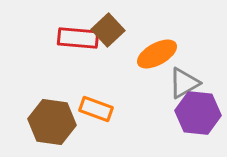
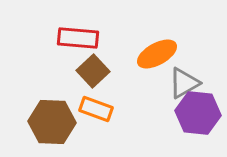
brown square: moved 15 px left, 41 px down
brown hexagon: rotated 6 degrees counterclockwise
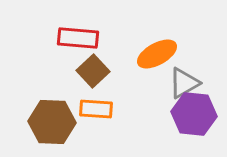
orange rectangle: rotated 16 degrees counterclockwise
purple hexagon: moved 4 px left, 1 px down
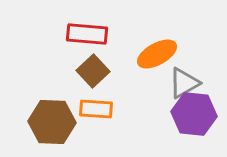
red rectangle: moved 9 px right, 4 px up
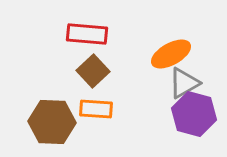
orange ellipse: moved 14 px right
purple hexagon: rotated 9 degrees clockwise
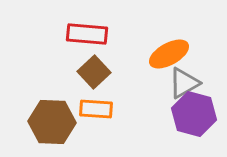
orange ellipse: moved 2 px left
brown square: moved 1 px right, 1 px down
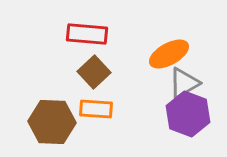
purple hexagon: moved 6 px left; rotated 6 degrees clockwise
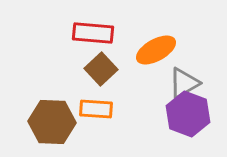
red rectangle: moved 6 px right, 1 px up
orange ellipse: moved 13 px left, 4 px up
brown square: moved 7 px right, 3 px up
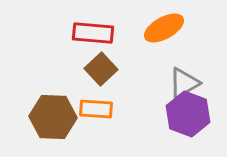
orange ellipse: moved 8 px right, 22 px up
brown hexagon: moved 1 px right, 5 px up
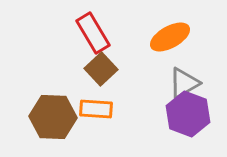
orange ellipse: moved 6 px right, 9 px down
red rectangle: rotated 54 degrees clockwise
